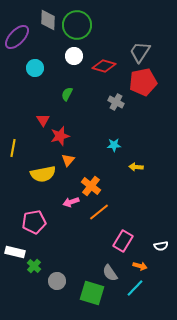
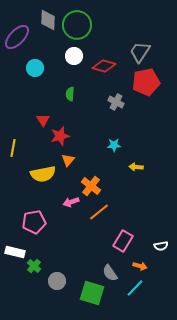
red pentagon: moved 3 px right
green semicircle: moved 3 px right; rotated 24 degrees counterclockwise
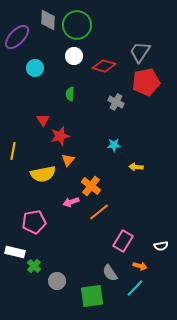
yellow line: moved 3 px down
green square: moved 3 px down; rotated 25 degrees counterclockwise
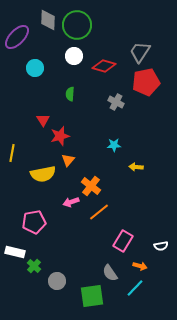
yellow line: moved 1 px left, 2 px down
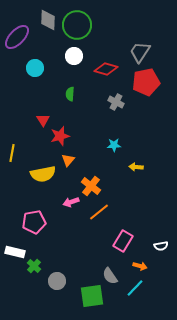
red diamond: moved 2 px right, 3 px down
gray semicircle: moved 3 px down
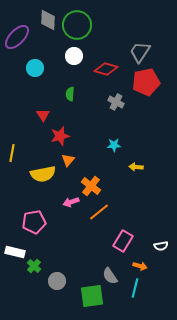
red triangle: moved 5 px up
cyan line: rotated 30 degrees counterclockwise
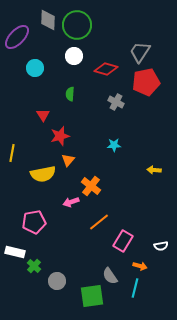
yellow arrow: moved 18 px right, 3 px down
orange line: moved 10 px down
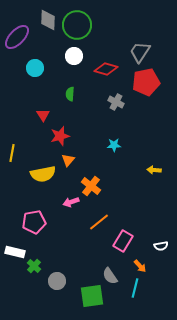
orange arrow: rotated 32 degrees clockwise
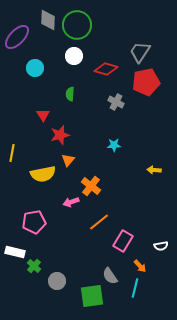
red star: moved 1 px up
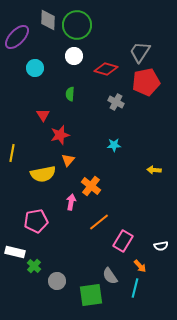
pink arrow: rotated 119 degrees clockwise
pink pentagon: moved 2 px right, 1 px up
green square: moved 1 px left, 1 px up
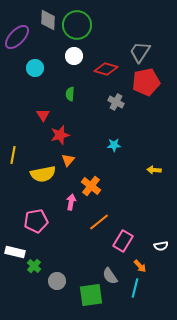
yellow line: moved 1 px right, 2 px down
